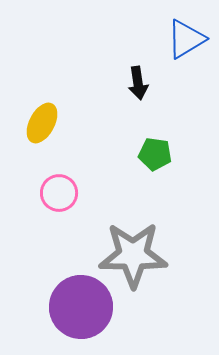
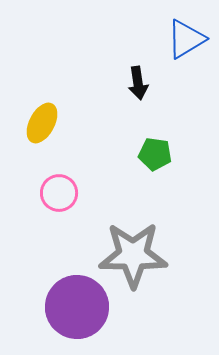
purple circle: moved 4 px left
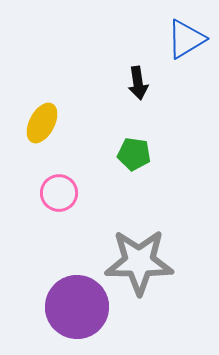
green pentagon: moved 21 px left
gray star: moved 6 px right, 7 px down
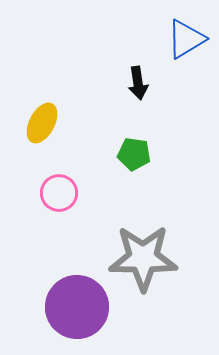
gray star: moved 4 px right, 4 px up
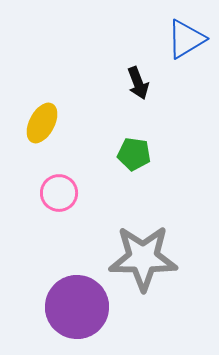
black arrow: rotated 12 degrees counterclockwise
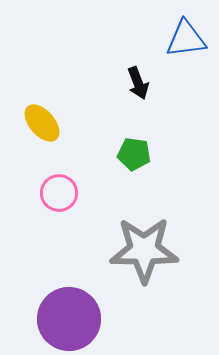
blue triangle: rotated 24 degrees clockwise
yellow ellipse: rotated 69 degrees counterclockwise
gray star: moved 1 px right, 8 px up
purple circle: moved 8 px left, 12 px down
